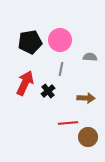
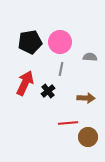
pink circle: moved 2 px down
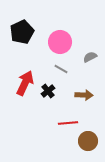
black pentagon: moved 8 px left, 10 px up; rotated 15 degrees counterclockwise
gray semicircle: rotated 32 degrees counterclockwise
gray line: rotated 72 degrees counterclockwise
brown arrow: moved 2 px left, 3 px up
brown circle: moved 4 px down
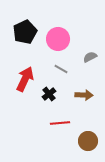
black pentagon: moved 3 px right
pink circle: moved 2 px left, 3 px up
red arrow: moved 4 px up
black cross: moved 1 px right, 3 px down
red line: moved 8 px left
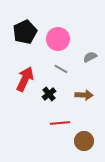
brown circle: moved 4 px left
